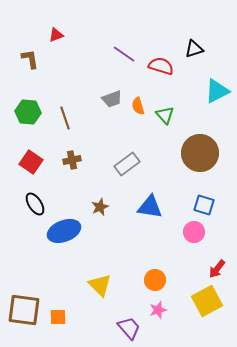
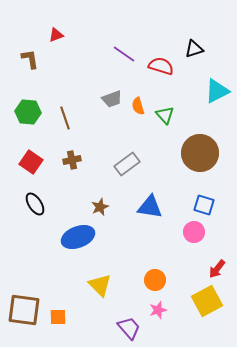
blue ellipse: moved 14 px right, 6 px down
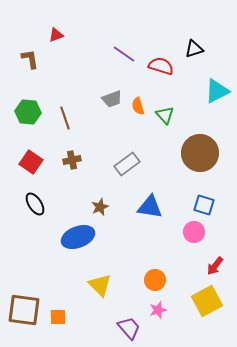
red arrow: moved 2 px left, 3 px up
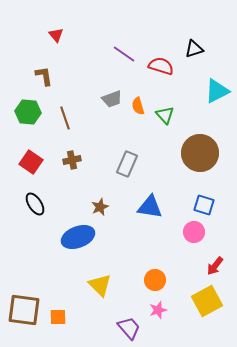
red triangle: rotated 49 degrees counterclockwise
brown L-shape: moved 14 px right, 17 px down
gray rectangle: rotated 30 degrees counterclockwise
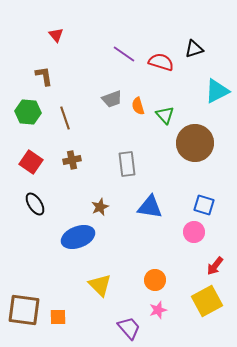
red semicircle: moved 4 px up
brown circle: moved 5 px left, 10 px up
gray rectangle: rotated 30 degrees counterclockwise
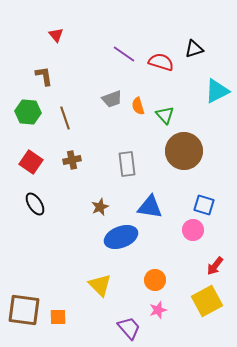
brown circle: moved 11 px left, 8 px down
pink circle: moved 1 px left, 2 px up
blue ellipse: moved 43 px right
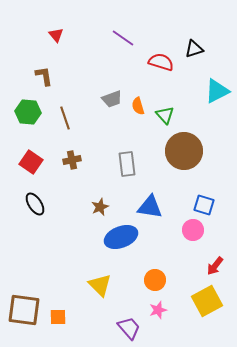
purple line: moved 1 px left, 16 px up
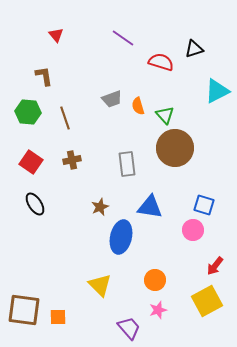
brown circle: moved 9 px left, 3 px up
blue ellipse: rotated 56 degrees counterclockwise
